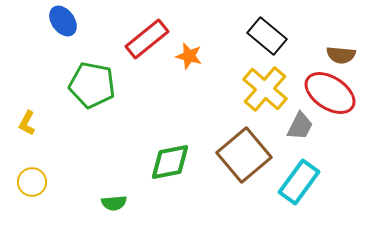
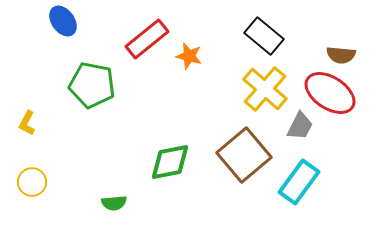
black rectangle: moved 3 px left
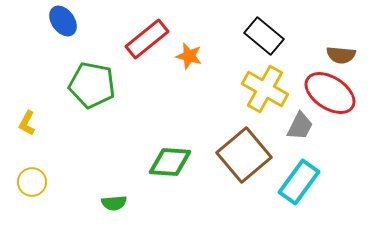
yellow cross: rotated 12 degrees counterclockwise
green diamond: rotated 15 degrees clockwise
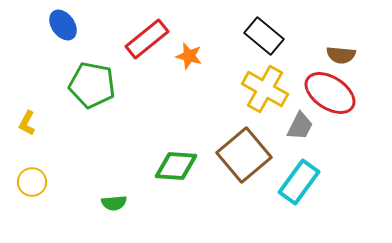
blue ellipse: moved 4 px down
green diamond: moved 6 px right, 4 px down
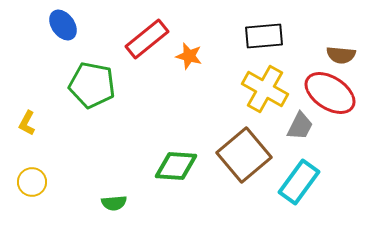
black rectangle: rotated 45 degrees counterclockwise
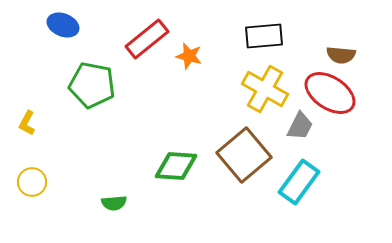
blue ellipse: rotated 32 degrees counterclockwise
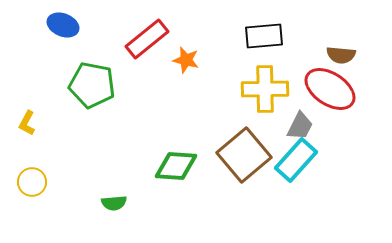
orange star: moved 3 px left, 4 px down
yellow cross: rotated 30 degrees counterclockwise
red ellipse: moved 4 px up
cyan rectangle: moved 3 px left, 22 px up; rotated 6 degrees clockwise
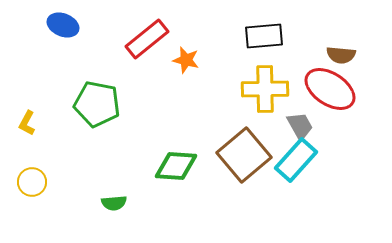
green pentagon: moved 5 px right, 19 px down
gray trapezoid: rotated 56 degrees counterclockwise
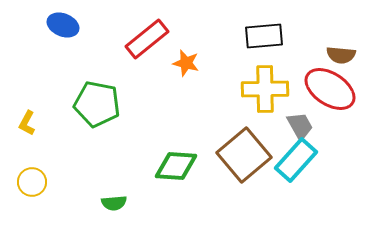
orange star: moved 3 px down
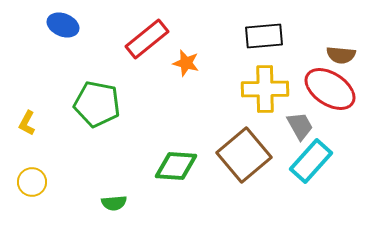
cyan rectangle: moved 15 px right, 1 px down
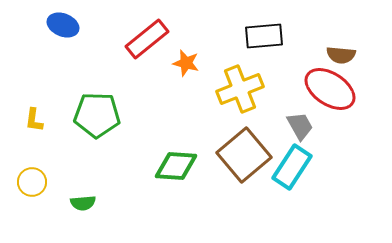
yellow cross: moved 25 px left; rotated 21 degrees counterclockwise
green pentagon: moved 11 px down; rotated 9 degrees counterclockwise
yellow L-shape: moved 7 px right, 3 px up; rotated 20 degrees counterclockwise
cyan rectangle: moved 19 px left, 6 px down; rotated 9 degrees counterclockwise
green semicircle: moved 31 px left
